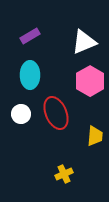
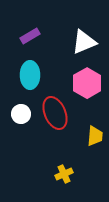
pink hexagon: moved 3 px left, 2 px down
red ellipse: moved 1 px left
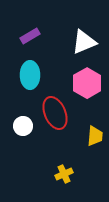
white circle: moved 2 px right, 12 px down
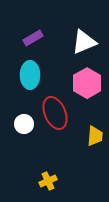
purple rectangle: moved 3 px right, 2 px down
white circle: moved 1 px right, 2 px up
yellow cross: moved 16 px left, 7 px down
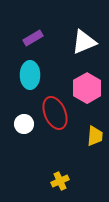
pink hexagon: moved 5 px down
yellow cross: moved 12 px right
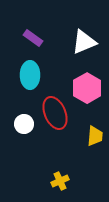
purple rectangle: rotated 66 degrees clockwise
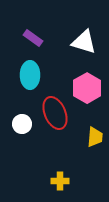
white triangle: rotated 40 degrees clockwise
white circle: moved 2 px left
yellow trapezoid: moved 1 px down
yellow cross: rotated 24 degrees clockwise
